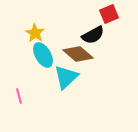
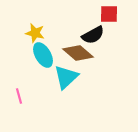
red square: rotated 24 degrees clockwise
yellow star: rotated 18 degrees counterclockwise
brown diamond: moved 1 px up
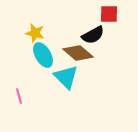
cyan triangle: rotated 32 degrees counterclockwise
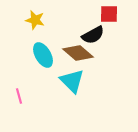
yellow star: moved 13 px up
cyan triangle: moved 6 px right, 4 px down
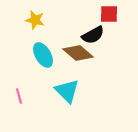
cyan triangle: moved 5 px left, 10 px down
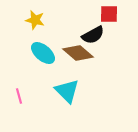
cyan ellipse: moved 2 px up; rotated 20 degrees counterclockwise
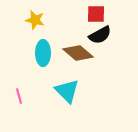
red square: moved 13 px left
black semicircle: moved 7 px right
cyan ellipse: rotated 50 degrees clockwise
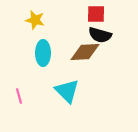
black semicircle: rotated 45 degrees clockwise
brown diamond: moved 7 px right, 1 px up; rotated 44 degrees counterclockwise
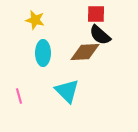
black semicircle: rotated 25 degrees clockwise
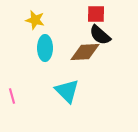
cyan ellipse: moved 2 px right, 5 px up
pink line: moved 7 px left
